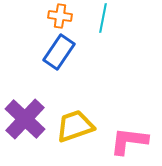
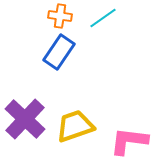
cyan line: rotated 44 degrees clockwise
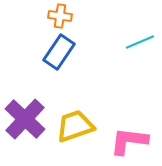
cyan line: moved 37 px right, 24 px down; rotated 12 degrees clockwise
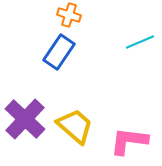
orange cross: moved 9 px right, 1 px up; rotated 10 degrees clockwise
yellow trapezoid: rotated 60 degrees clockwise
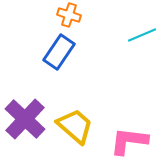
cyan line: moved 2 px right, 7 px up
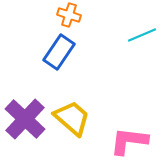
yellow trapezoid: moved 3 px left, 8 px up
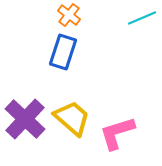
orange cross: rotated 20 degrees clockwise
cyan line: moved 17 px up
blue rectangle: moved 4 px right; rotated 16 degrees counterclockwise
pink L-shape: moved 12 px left, 8 px up; rotated 24 degrees counterclockwise
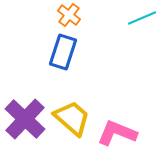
pink L-shape: rotated 39 degrees clockwise
